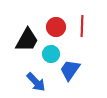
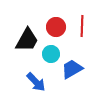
blue trapezoid: moved 2 px right, 1 px up; rotated 25 degrees clockwise
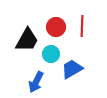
blue arrow: rotated 70 degrees clockwise
